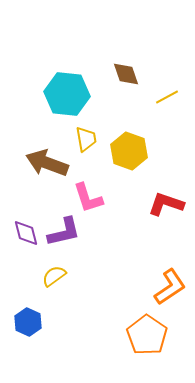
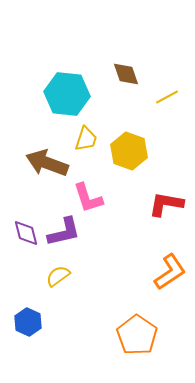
yellow trapezoid: rotated 28 degrees clockwise
red L-shape: rotated 9 degrees counterclockwise
yellow semicircle: moved 4 px right
orange L-shape: moved 15 px up
orange pentagon: moved 10 px left
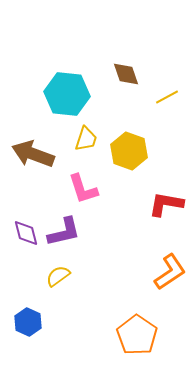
brown arrow: moved 14 px left, 9 px up
pink L-shape: moved 5 px left, 9 px up
